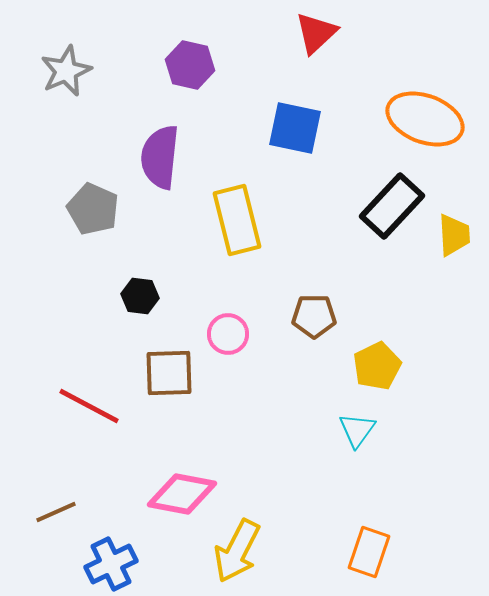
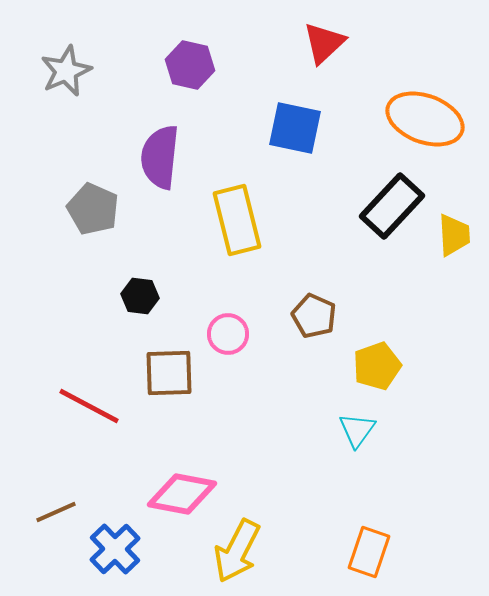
red triangle: moved 8 px right, 10 px down
brown pentagon: rotated 24 degrees clockwise
yellow pentagon: rotated 6 degrees clockwise
blue cross: moved 4 px right, 15 px up; rotated 18 degrees counterclockwise
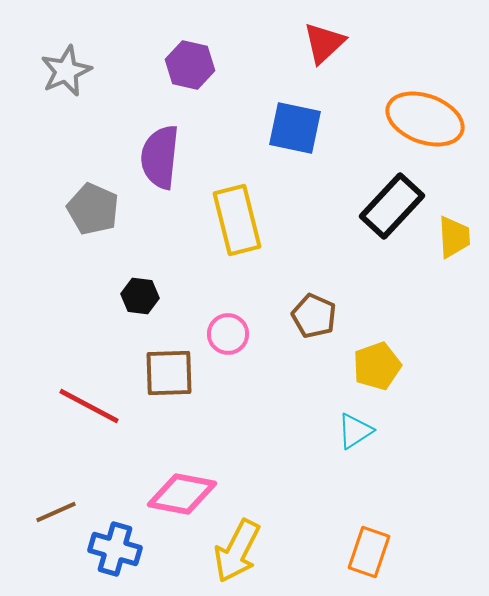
yellow trapezoid: moved 2 px down
cyan triangle: moved 2 px left, 1 px down; rotated 21 degrees clockwise
blue cross: rotated 30 degrees counterclockwise
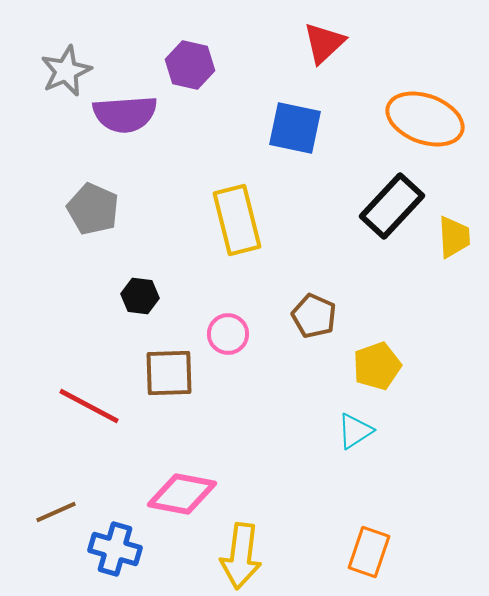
purple semicircle: moved 35 px left, 43 px up; rotated 100 degrees counterclockwise
yellow arrow: moved 4 px right, 5 px down; rotated 20 degrees counterclockwise
